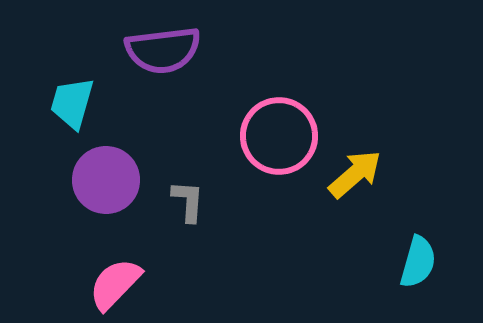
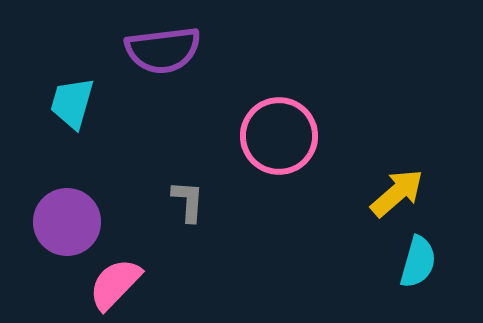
yellow arrow: moved 42 px right, 19 px down
purple circle: moved 39 px left, 42 px down
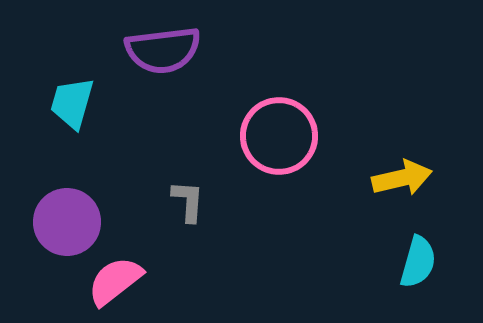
yellow arrow: moved 5 px right, 15 px up; rotated 28 degrees clockwise
pink semicircle: moved 3 px up; rotated 8 degrees clockwise
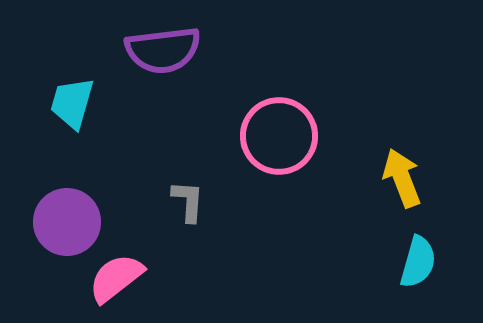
yellow arrow: rotated 98 degrees counterclockwise
pink semicircle: moved 1 px right, 3 px up
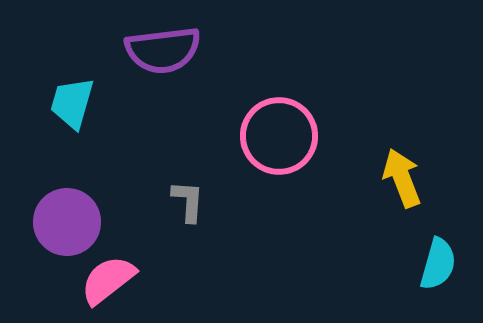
cyan semicircle: moved 20 px right, 2 px down
pink semicircle: moved 8 px left, 2 px down
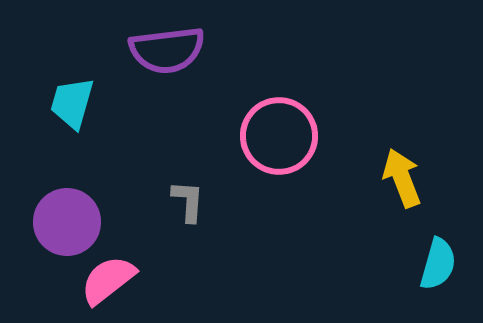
purple semicircle: moved 4 px right
